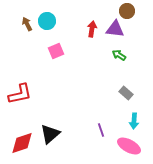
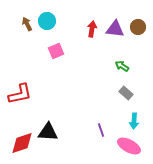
brown circle: moved 11 px right, 16 px down
green arrow: moved 3 px right, 11 px down
black triangle: moved 2 px left, 2 px up; rotated 45 degrees clockwise
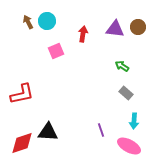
brown arrow: moved 1 px right, 2 px up
red arrow: moved 9 px left, 5 px down
red L-shape: moved 2 px right
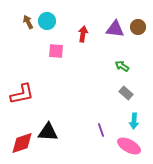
pink square: rotated 28 degrees clockwise
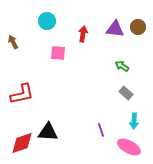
brown arrow: moved 15 px left, 20 px down
pink square: moved 2 px right, 2 px down
pink ellipse: moved 1 px down
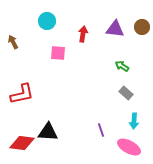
brown circle: moved 4 px right
red diamond: rotated 25 degrees clockwise
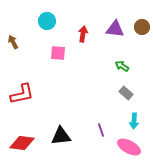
black triangle: moved 13 px right, 4 px down; rotated 10 degrees counterclockwise
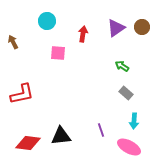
purple triangle: moved 1 px right, 1 px up; rotated 42 degrees counterclockwise
red diamond: moved 6 px right
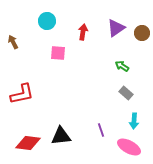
brown circle: moved 6 px down
red arrow: moved 2 px up
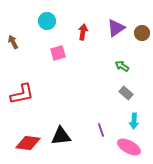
pink square: rotated 21 degrees counterclockwise
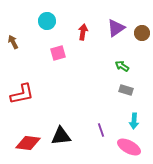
gray rectangle: moved 3 px up; rotated 24 degrees counterclockwise
